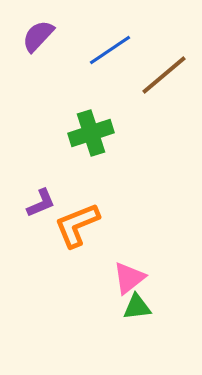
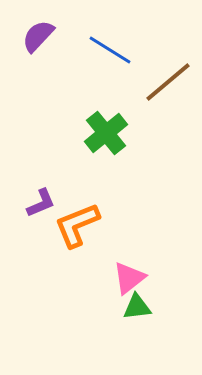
blue line: rotated 66 degrees clockwise
brown line: moved 4 px right, 7 px down
green cross: moved 15 px right; rotated 21 degrees counterclockwise
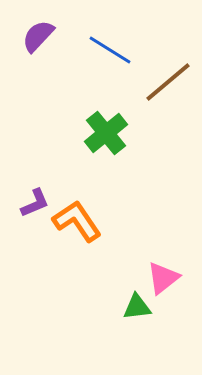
purple L-shape: moved 6 px left
orange L-shape: moved 4 px up; rotated 78 degrees clockwise
pink triangle: moved 34 px right
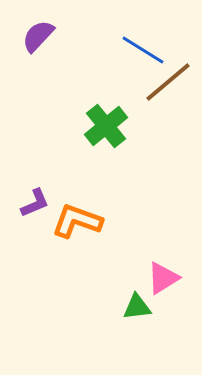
blue line: moved 33 px right
green cross: moved 7 px up
orange L-shape: rotated 36 degrees counterclockwise
pink triangle: rotated 6 degrees clockwise
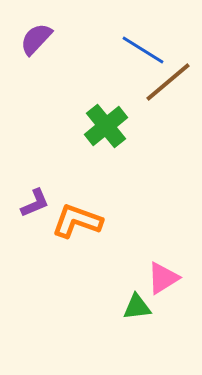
purple semicircle: moved 2 px left, 3 px down
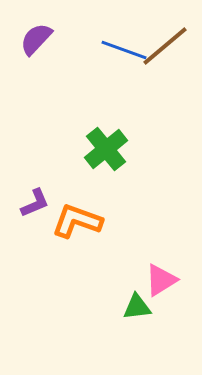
blue line: moved 19 px left; rotated 12 degrees counterclockwise
brown line: moved 3 px left, 36 px up
green cross: moved 23 px down
pink triangle: moved 2 px left, 2 px down
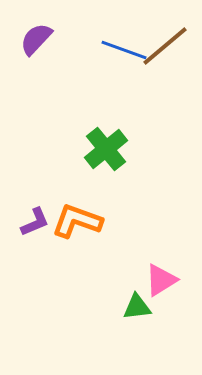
purple L-shape: moved 19 px down
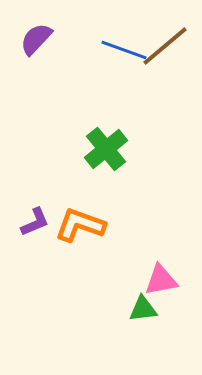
orange L-shape: moved 3 px right, 4 px down
pink triangle: rotated 21 degrees clockwise
green triangle: moved 6 px right, 2 px down
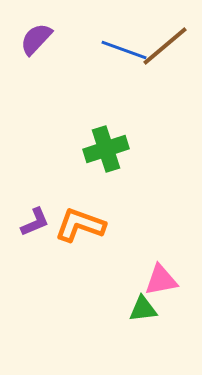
green cross: rotated 21 degrees clockwise
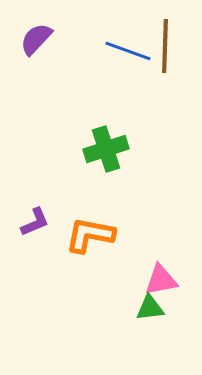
brown line: rotated 48 degrees counterclockwise
blue line: moved 4 px right, 1 px down
orange L-shape: moved 10 px right, 10 px down; rotated 9 degrees counterclockwise
green triangle: moved 7 px right, 1 px up
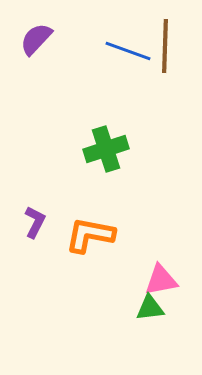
purple L-shape: rotated 40 degrees counterclockwise
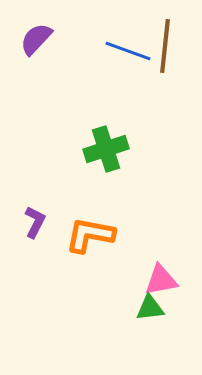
brown line: rotated 4 degrees clockwise
